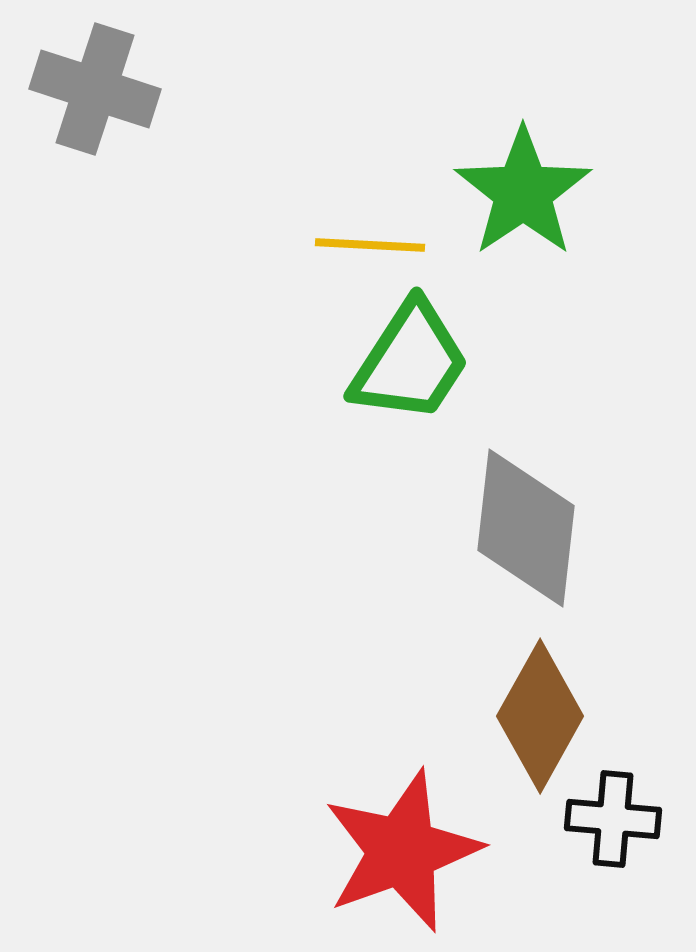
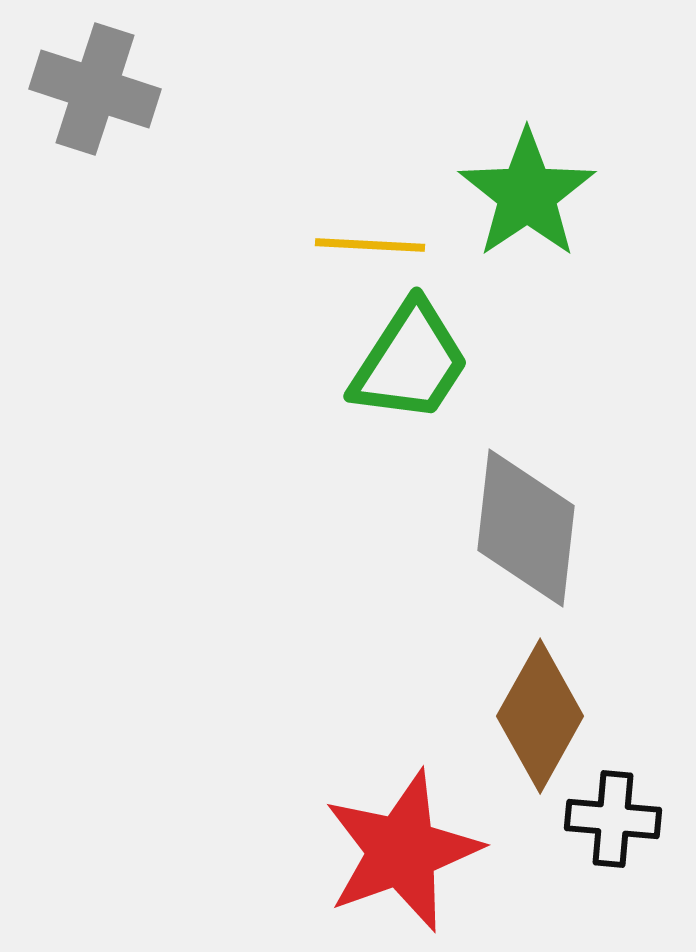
green star: moved 4 px right, 2 px down
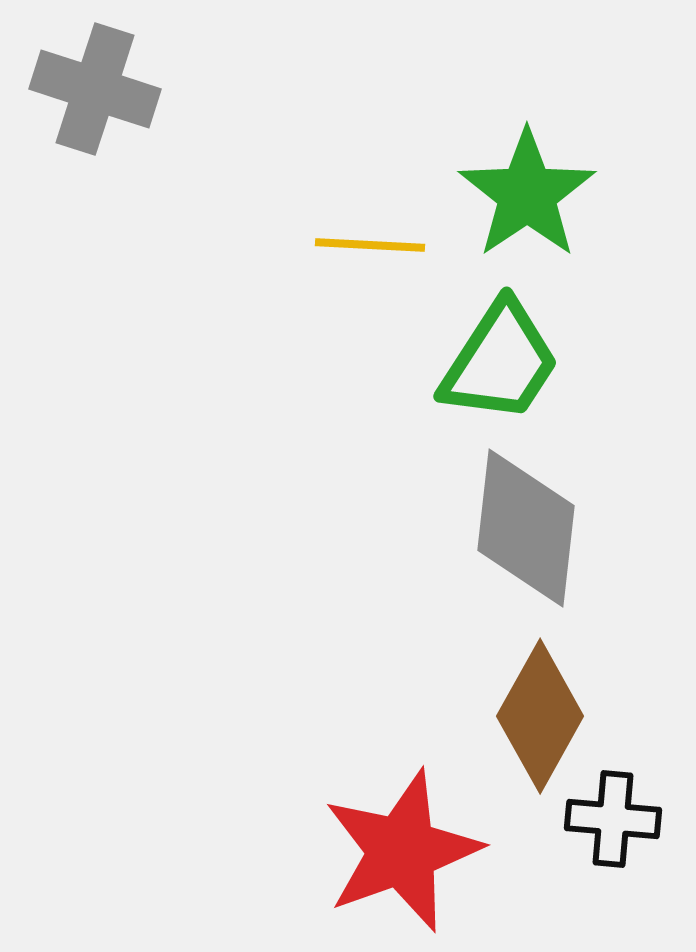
green trapezoid: moved 90 px right
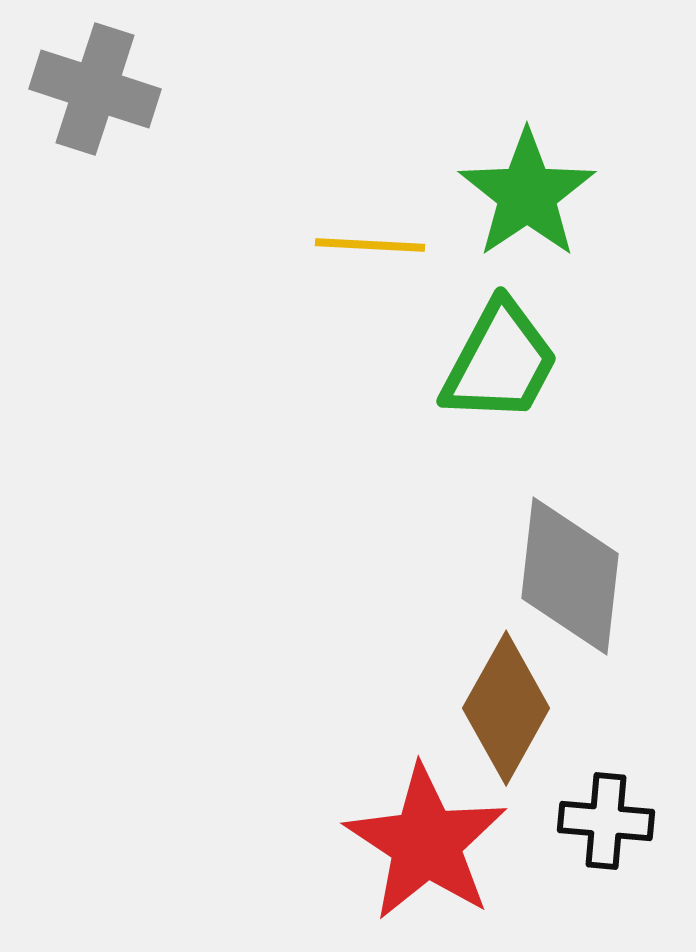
green trapezoid: rotated 5 degrees counterclockwise
gray diamond: moved 44 px right, 48 px down
brown diamond: moved 34 px left, 8 px up
black cross: moved 7 px left, 2 px down
red star: moved 24 px right, 8 px up; rotated 19 degrees counterclockwise
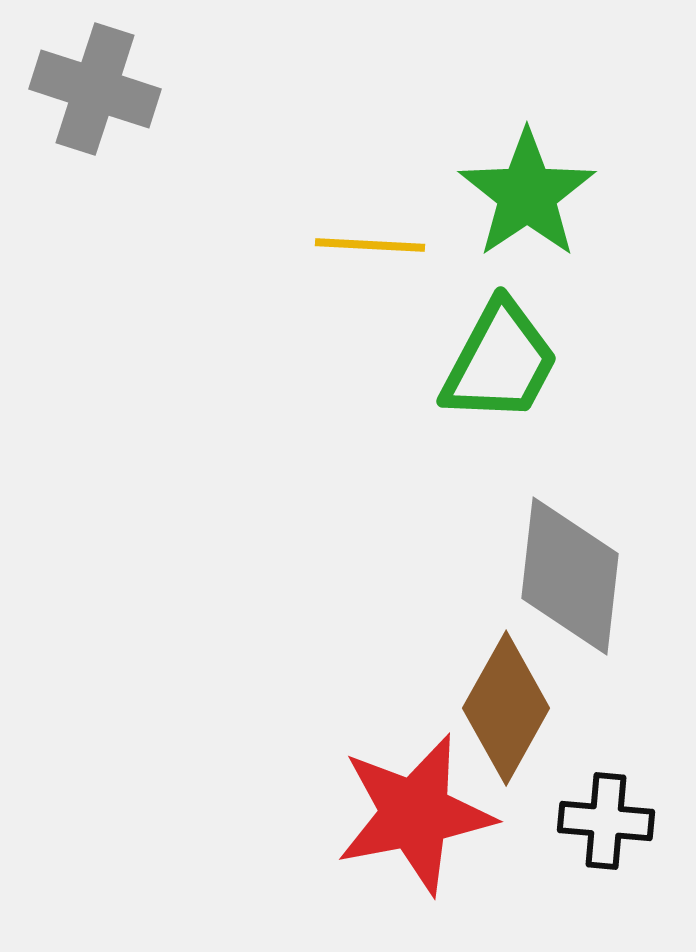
red star: moved 11 px left, 29 px up; rotated 28 degrees clockwise
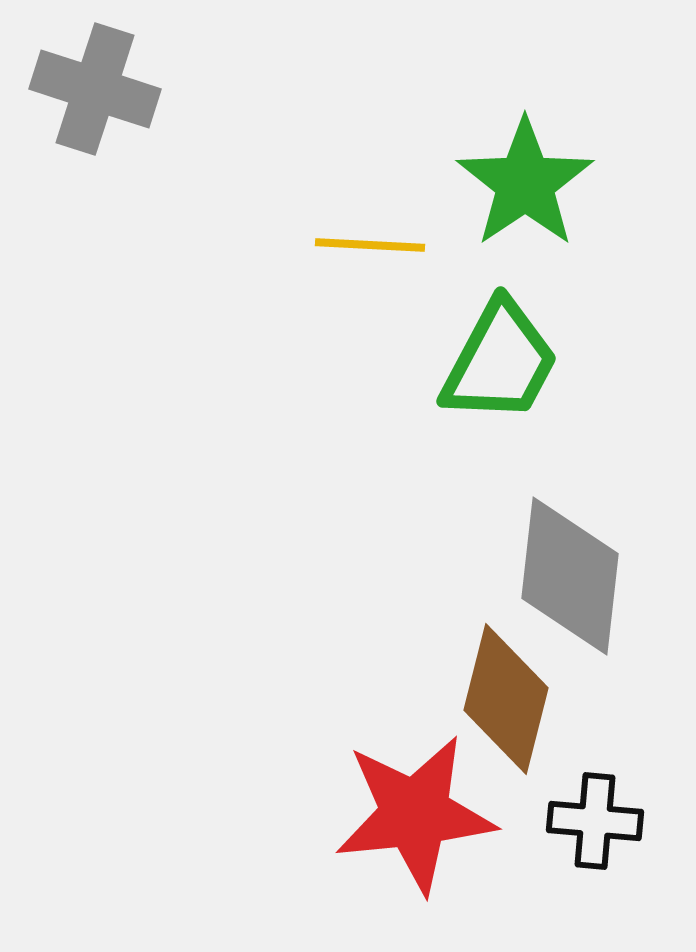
green star: moved 2 px left, 11 px up
brown diamond: moved 9 px up; rotated 15 degrees counterclockwise
red star: rotated 5 degrees clockwise
black cross: moved 11 px left
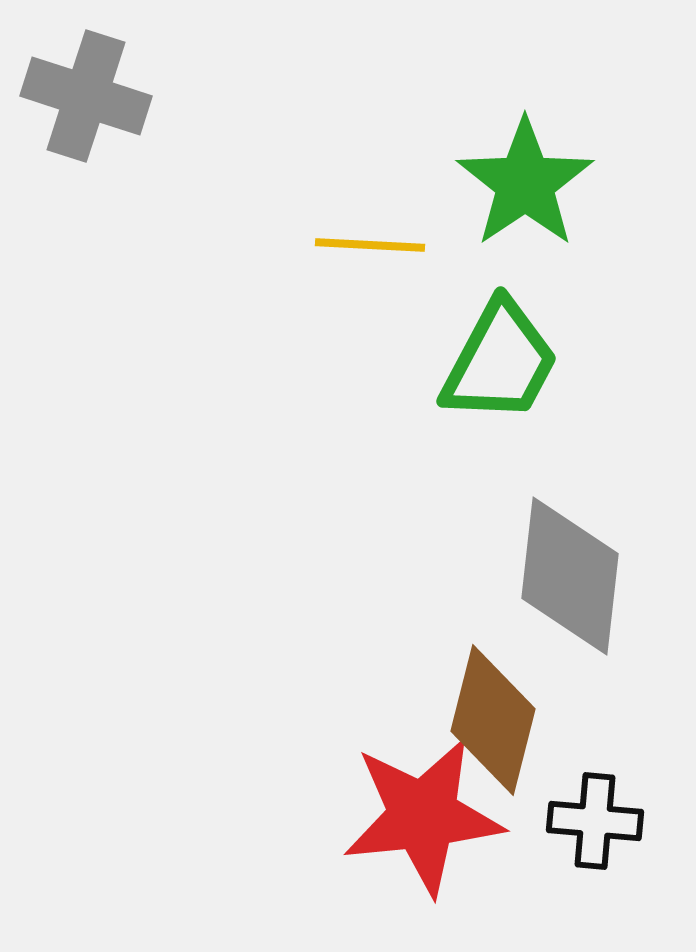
gray cross: moved 9 px left, 7 px down
brown diamond: moved 13 px left, 21 px down
red star: moved 8 px right, 2 px down
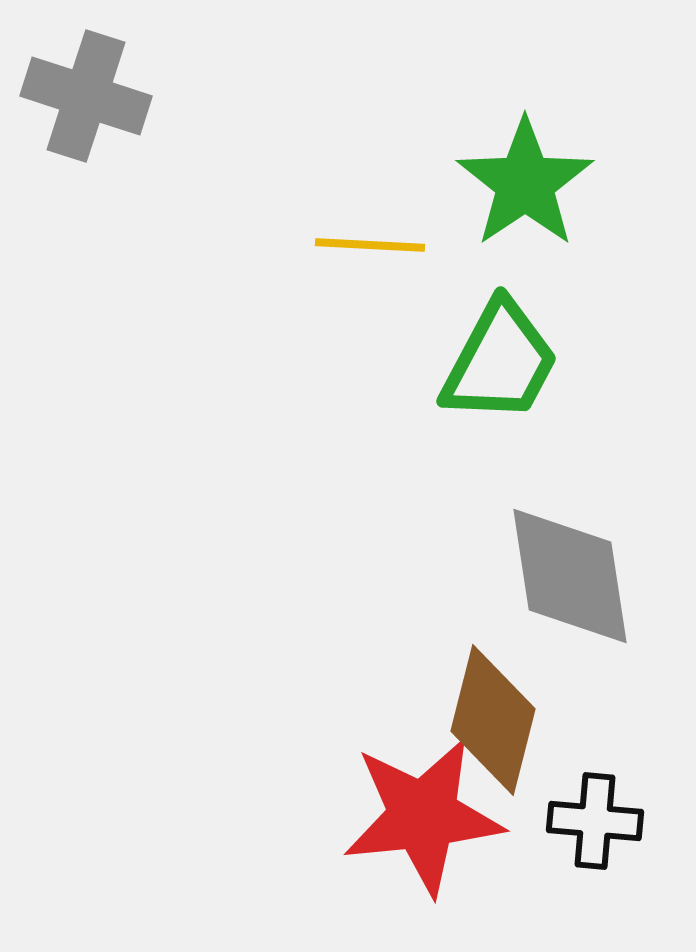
gray diamond: rotated 15 degrees counterclockwise
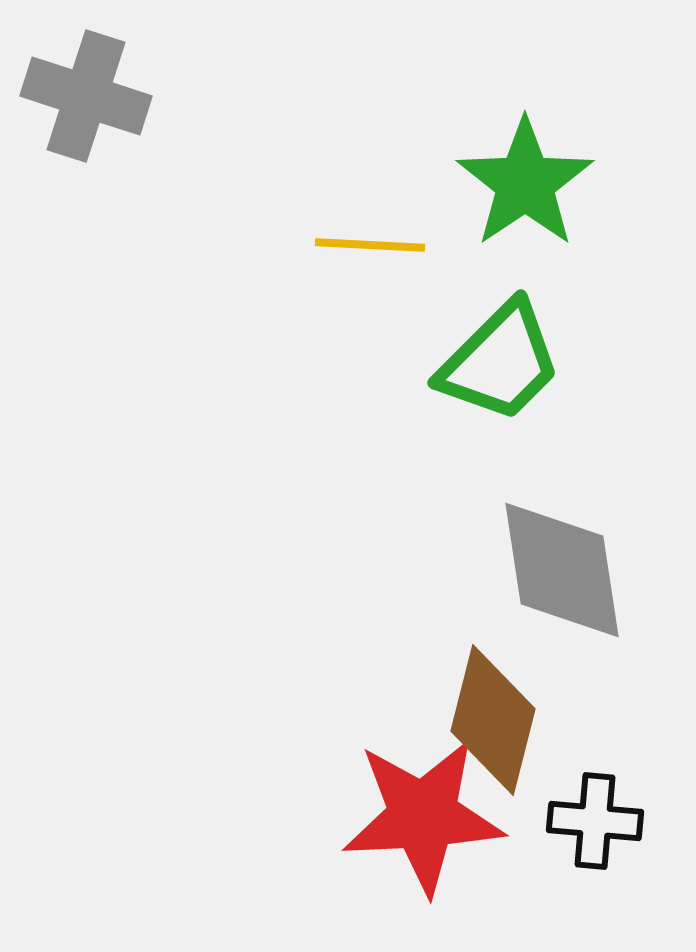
green trapezoid: rotated 17 degrees clockwise
gray diamond: moved 8 px left, 6 px up
red star: rotated 3 degrees clockwise
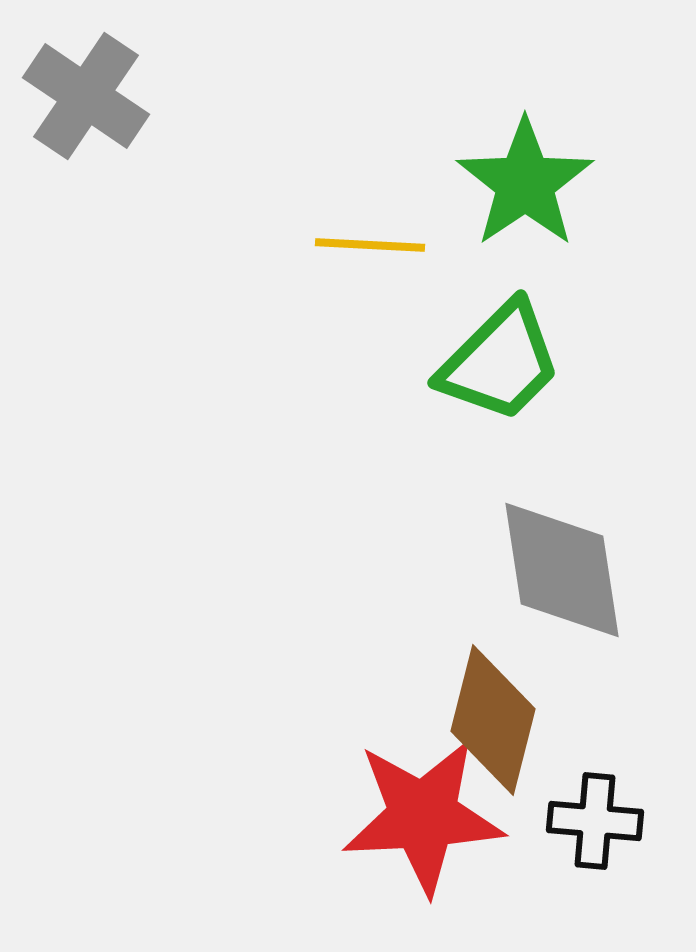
gray cross: rotated 16 degrees clockwise
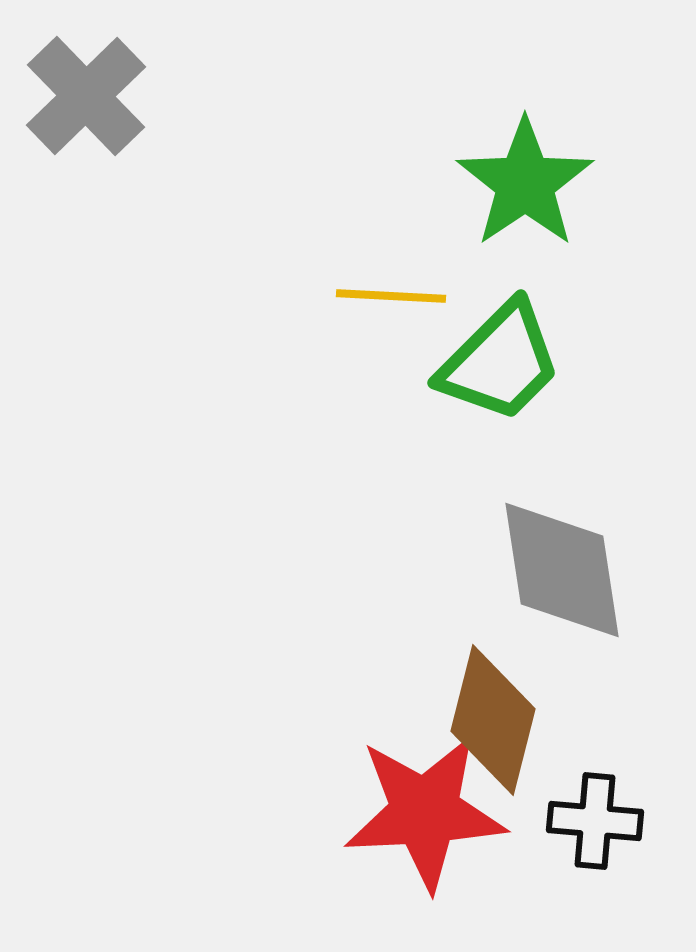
gray cross: rotated 12 degrees clockwise
yellow line: moved 21 px right, 51 px down
red star: moved 2 px right, 4 px up
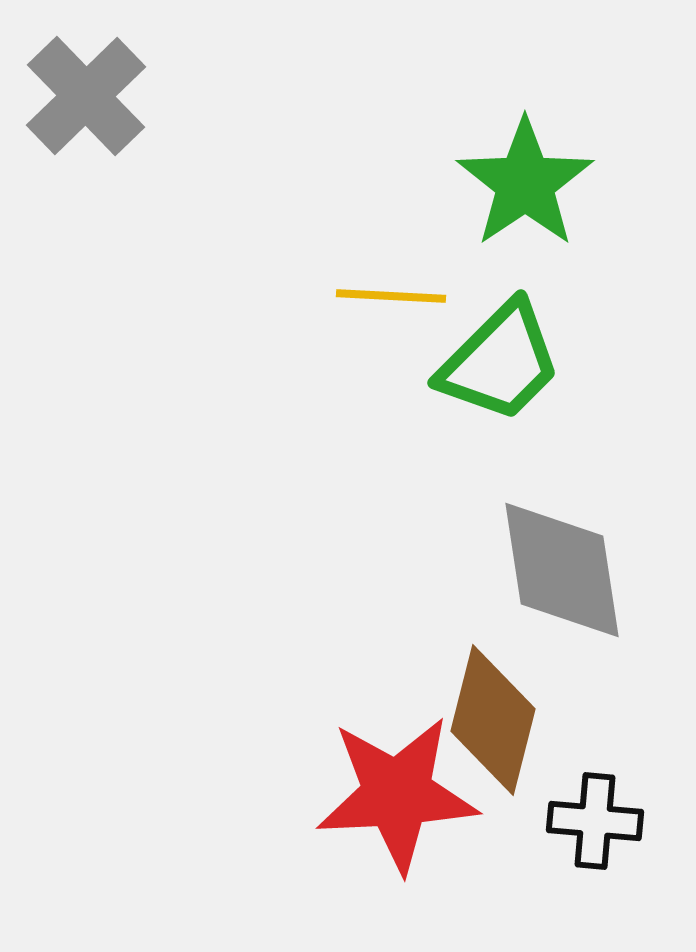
red star: moved 28 px left, 18 px up
